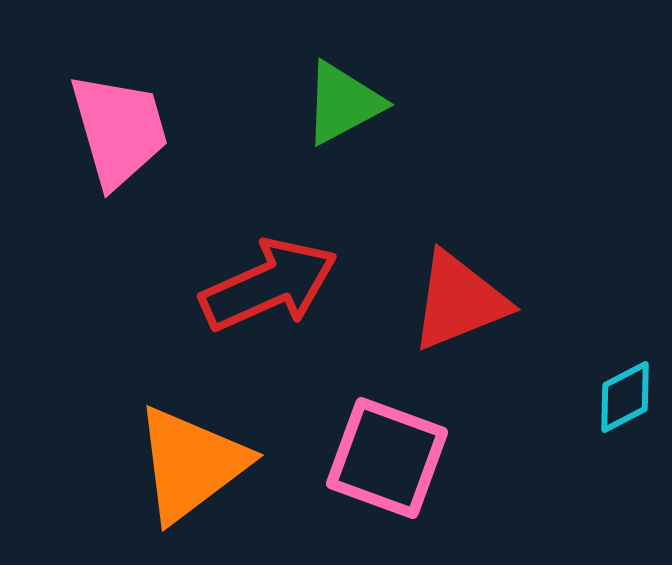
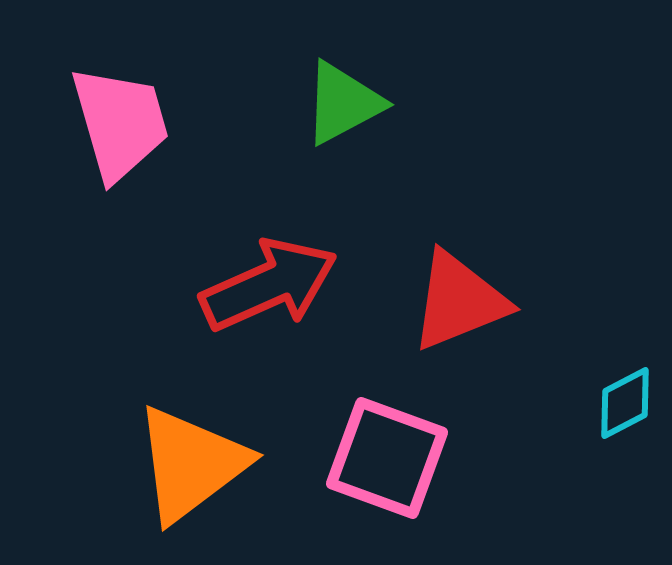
pink trapezoid: moved 1 px right, 7 px up
cyan diamond: moved 6 px down
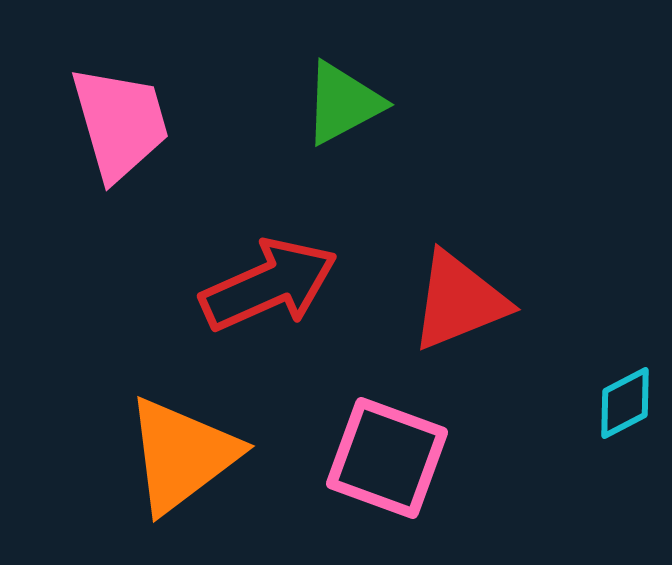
orange triangle: moved 9 px left, 9 px up
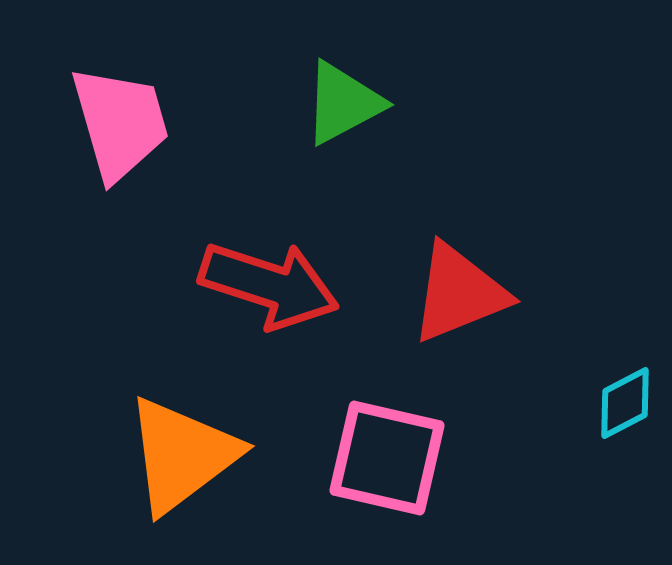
red arrow: rotated 42 degrees clockwise
red triangle: moved 8 px up
pink square: rotated 7 degrees counterclockwise
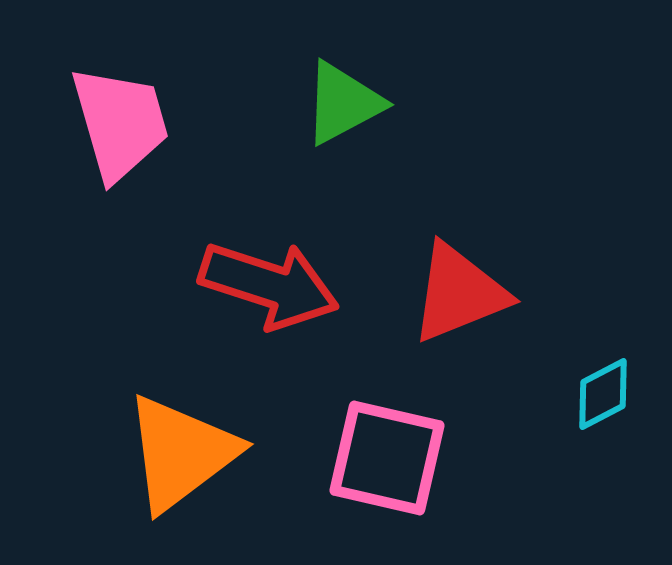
cyan diamond: moved 22 px left, 9 px up
orange triangle: moved 1 px left, 2 px up
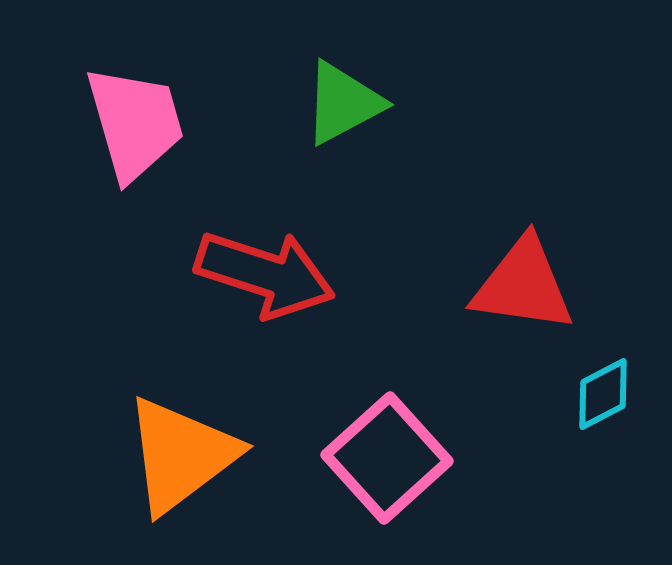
pink trapezoid: moved 15 px right
red arrow: moved 4 px left, 11 px up
red triangle: moved 64 px right, 8 px up; rotated 30 degrees clockwise
orange triangle: moved 2 px down
pink square: rotated 35 degrees clockwise
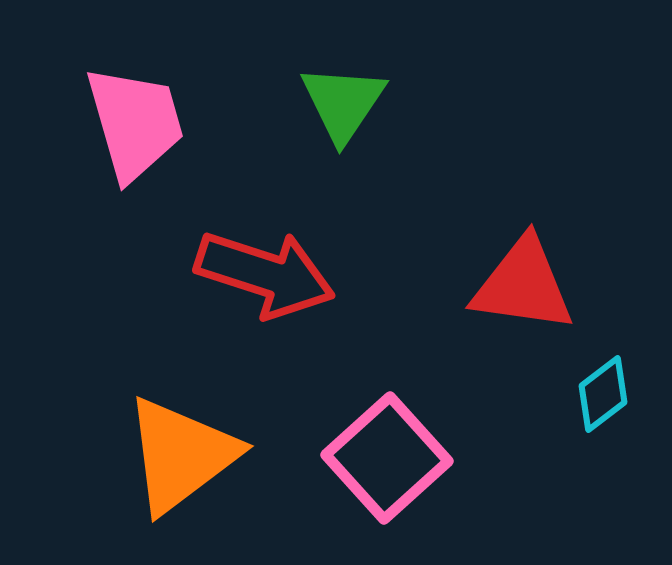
green triangle: rotated 28 degrees counterclockwise
cyan diamond: rotated 10 degrees counterclockwise
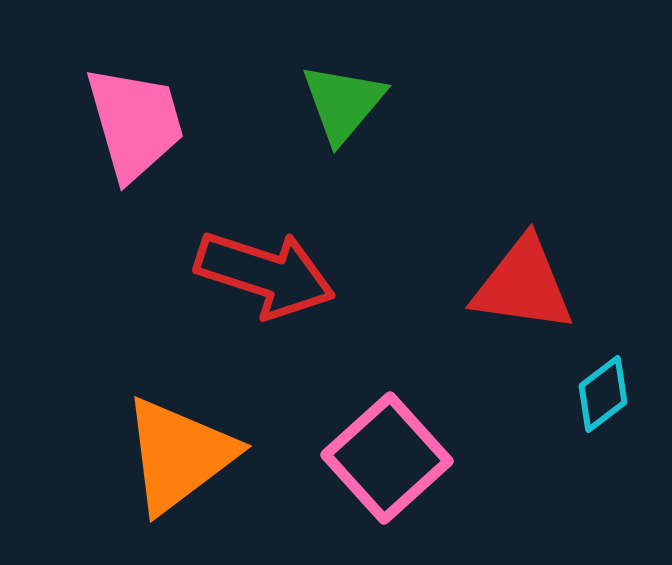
green triangle: rotated 6 degrees clockwise
orange triangle: moved 2 px left
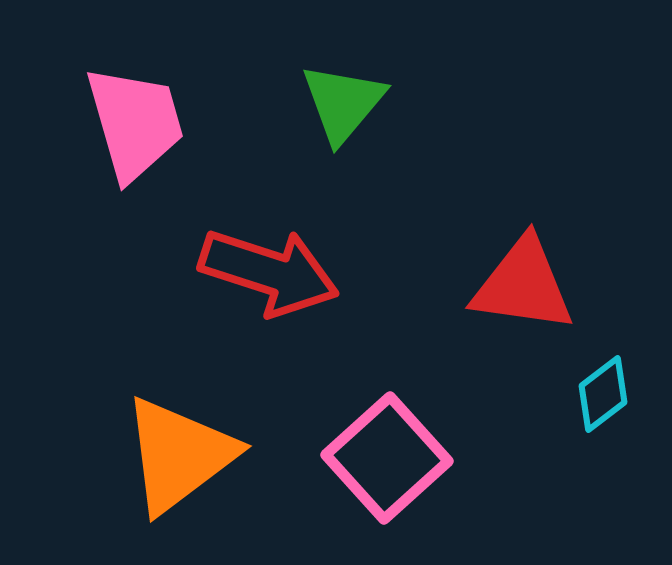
red arrow: moved 4 px right, 2 px up
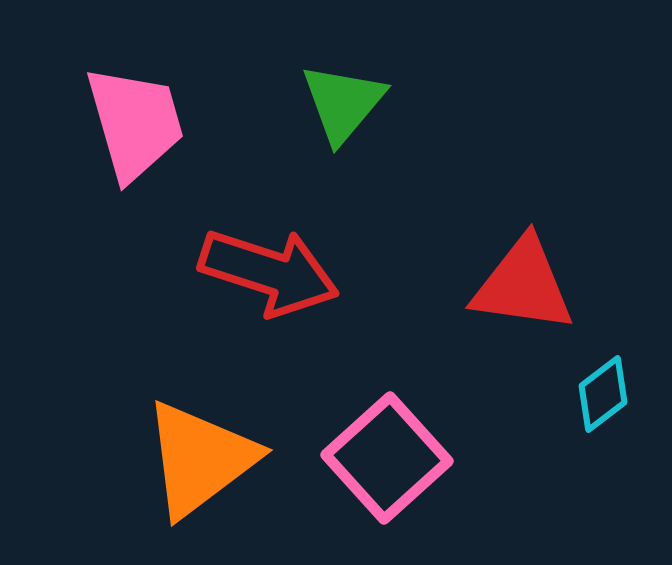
orange triangle: moved 21 px right, 4 px down
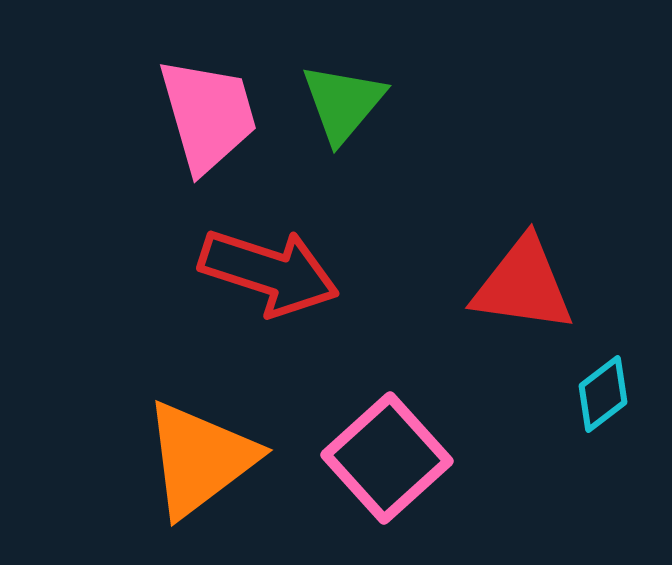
pink trapezoid: moved 73 px right, 8 px up
